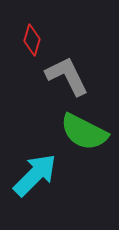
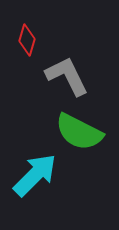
red diamond: moved 5 px left
green semicircle: moved 5 px left
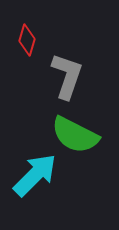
gray L-shape: rotated 45 degrees clockwise
green semicircle: moved 4 px left, 3 px down
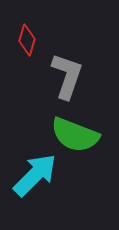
green semicircle: rotated 6 degrees counterclockwise
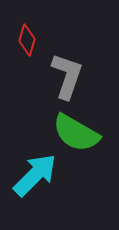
green semicircle: moved 1 px right, 2 px up; rotated 9 degrees clockwise
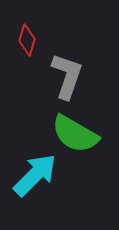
green semicircle: moved 1 px left, 1 px down
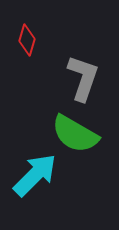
gray L-shape: moved 16 px right, 2 px down
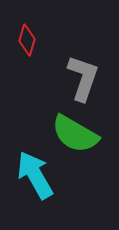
cyan arrow: rotated 75 degrees counterclockwise
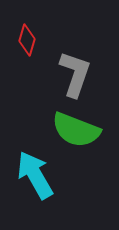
gray L-shape: moved 8 px left, 4 px up
green semicircle: moved 1 px right, 4 px up; rotated 9 degrees counterclockwise
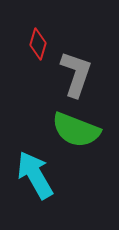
red diamond: moved 11 px right, 4 px down
gray L-shape: moved 1 px right
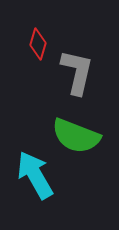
gray L-shape: moved 1 px right, 2 px up; rotated 6 degrees counterclockwise
green semicircle: moved 6 px down
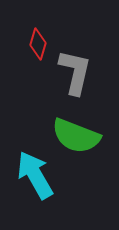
gray L-shape: moved 2 px left
